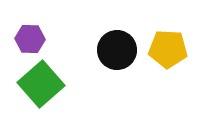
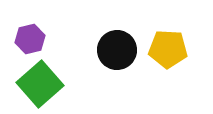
purple hexagon: rotated 16 degrees counterclockwise
green square: moved 1 px left
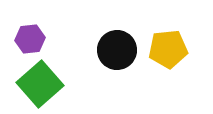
purple hexagon: rotated 8 degrees clockwise
yellow pentagon: rotated 9 degrees counterclockwise
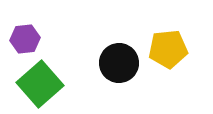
purple hexagon: moved 5 px left
black circle: moved 2 px right, 13 px down
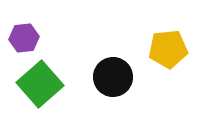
purple hexagon: moved 1 px left, 1 px up
black circle: moved 6 px left, 14 px down
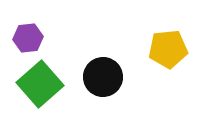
purple hexagon: moved 4 px right
black circle: moved 10 px left
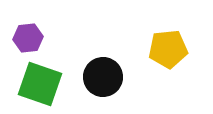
green square: rotated 30 degrees counterclockwise
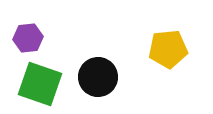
black circle: moved 5 px left
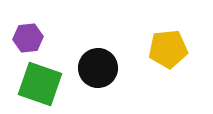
black circle: moved 9 px up
